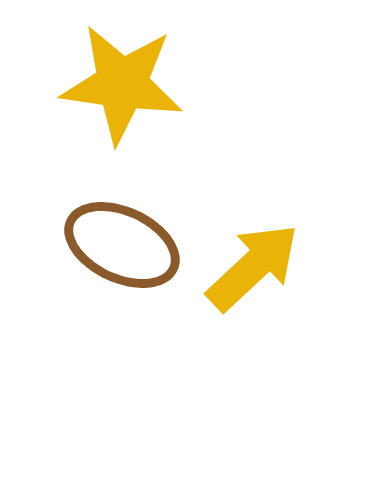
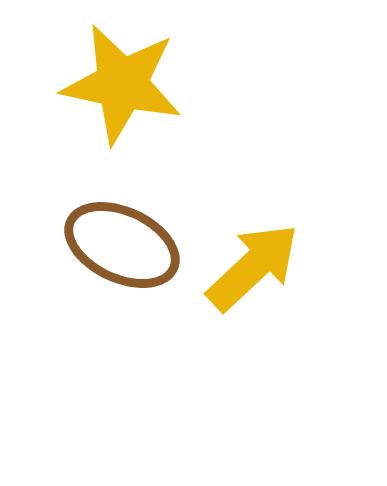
yellow star: rotated 4 degrees clockwise
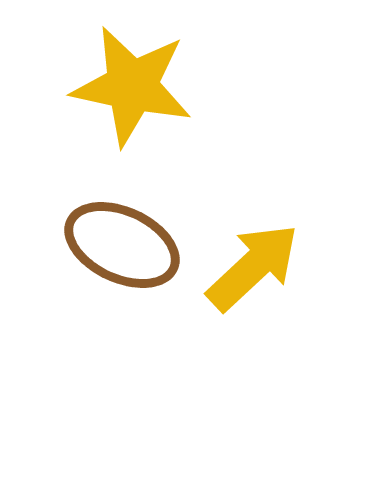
yellow star: moved 10 px right, 2 px down
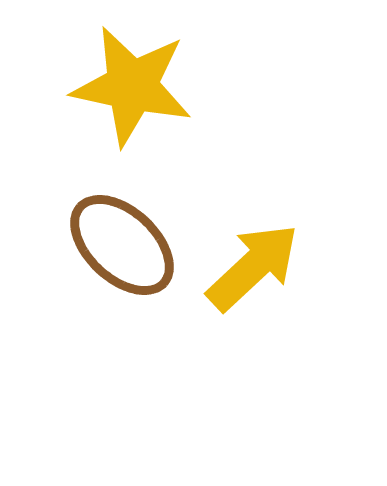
brown ellipse: rotated 18 degrees clockwise
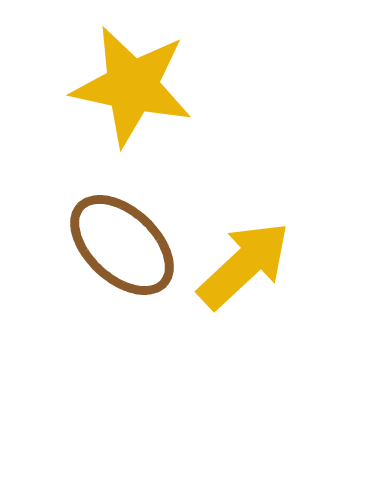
yellow arrow: moved 9 px left, 2 px up
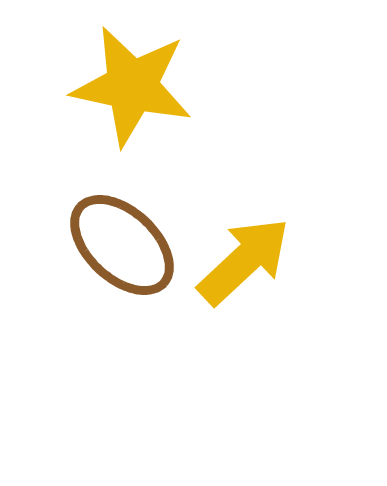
yellow arrow: moved 4 px up
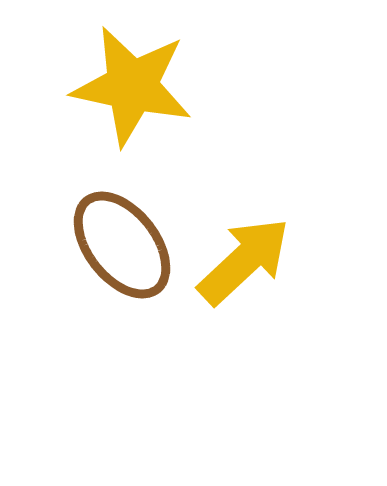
brown ellipse: rotated 9 degrees clockwise
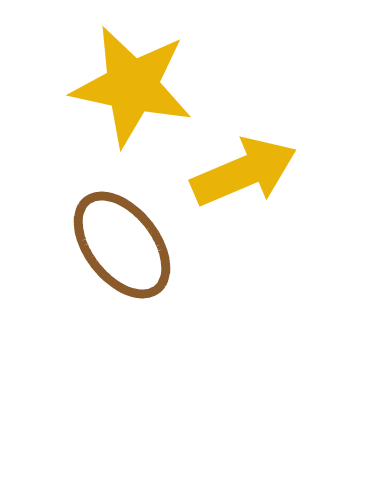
yellow arrow: moved 89 px up; rotated 20 degrees clockwise
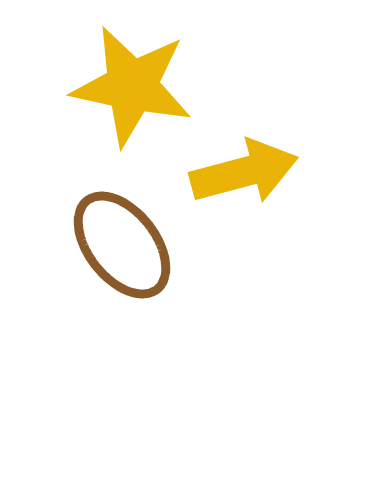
yellow arrow: rotated 8 degrees clockwise
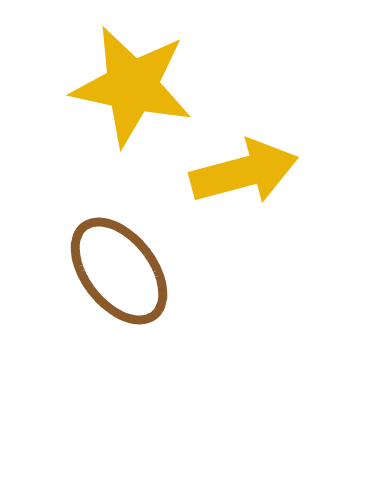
brown ellipse: moved 3 px left, 26 px down
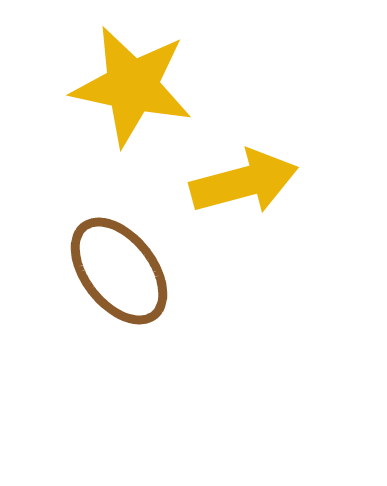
yellow arrow: moved 10 px down
